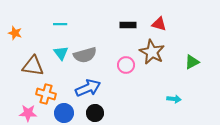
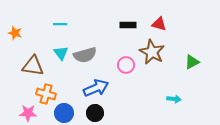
blue arrow: moved 8 px right
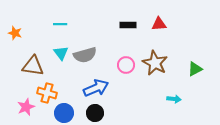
red triangle: rotated 21 degrees counterclockwise
brown star: moved 3 px right, 11 px down
green triangle: moved 3 px right, 7 px down
orange cross: moved 1 px right, 1 px up
pink star: moved 2 px left, 6 px up; rotated 24 degrees counterclockwise
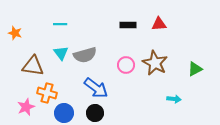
blue arrow: rotated 60 degrees clockwise
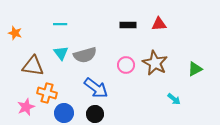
cyan arrow: rotated 32 degrees clockwise
black circle: moved 1 px down
